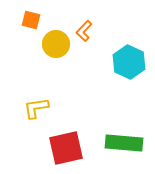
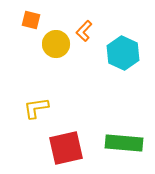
cyan hexagon: moved 6 px left, 9 px up
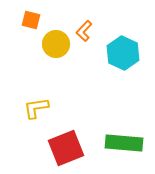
red square: rotated 9 degrees counterclockwise
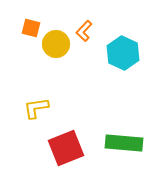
orange square: moved 8 px down
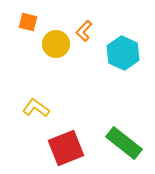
orange square: moved 3 px left, 6 px up
yellow L-shape: rotated 44 degrees clockwise
green rectangle: rotated 33 degrees clockwise
